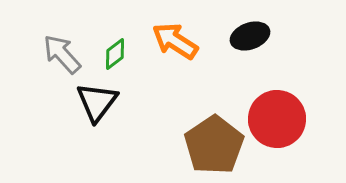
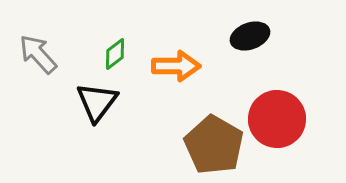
orange arrow: moved 1 px right, 25 px down; rotated 147 degrees clockwise
gray arrow: moved 24 px left
brown pentagon: rotated 8 degrees counterclockwise
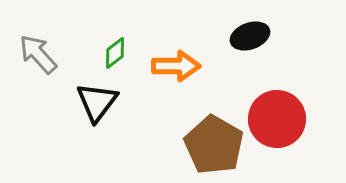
green diamond: moved 1 px up
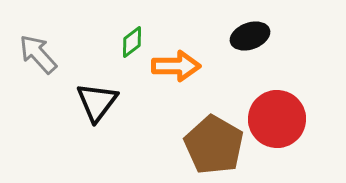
green diamond: moved 17 px right, 11 px up
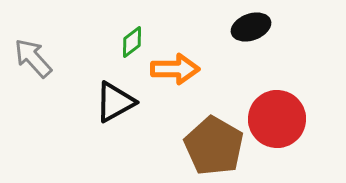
black ellipse: moved 1 px right, 9 px up
gray arrow: moved 5 px left, 4 px down
orange arrow: moved 1 px left, 3 px down
black triangle: moved 18 px right; rotated 24 degrees clockwise
brown pentagon: moved 1 px down
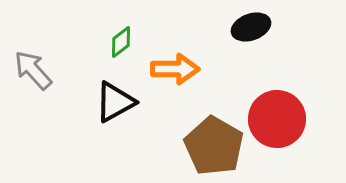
green diamond: moved 11 px left
gray arrow: moved 12 px down
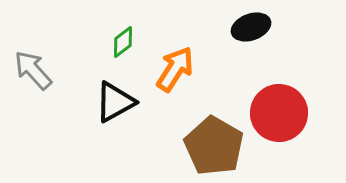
green diamond: moved 2 px right
orange arrow: rotated 57 degrees counterclockwise
red circle: moved 2 px right, 6 px up
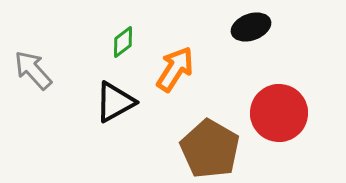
brown pentagon: moved 4 px left, 3 px down
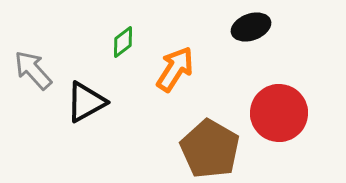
black triangle: moved 29 px left
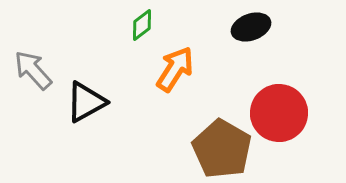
green diamond: moved 19 px right, 17 px up
brown pentagon: moved 12 px right
